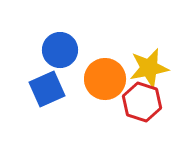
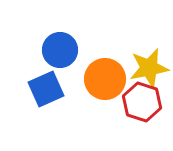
blue square: moved 1 px left
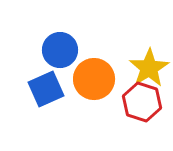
yellow star: rotated 21 degrees counterclockwise
orange circle: moved 11 px left
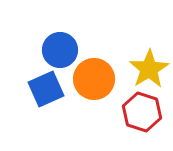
yellow star: moved 1 px down
red hexagon: moved 10 px down
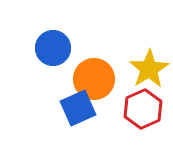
blue circle: moved 7 px left, 2 px up
blue square: moved 32 px right, 19 px down
red hexagon: moved 1 px right, 3 px up; rotated 18 degrees clockwise
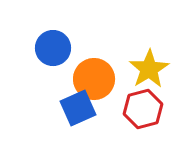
red hexagon: rotated 9 degrees clockwise
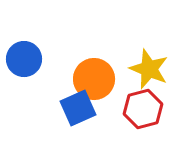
blue circle: moved 29 px left, 11 px down
yellow star: rotated 18 degrees counterclockwise
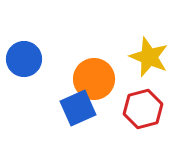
yellow star: moved 12 px up
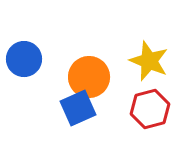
yellow star: moved 4 px down
orange circle: moved 5 px left, 2 px up
red hexagon: moved 7 px right
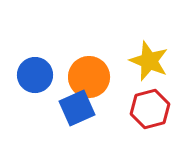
blue circle: moved 11 px right, 16 px down
blue square: moved 1 px left
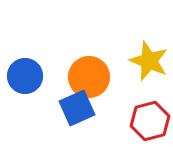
blue circle: moved 10 px left, 1 px down
red hexagon: moved 12 px down
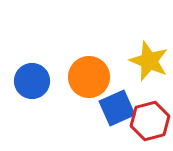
blue circle: moved 7 px right, 5 px down
blue square: moved 40 px right
